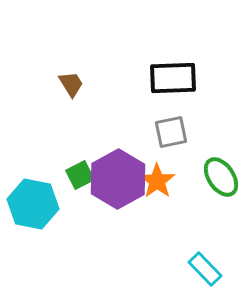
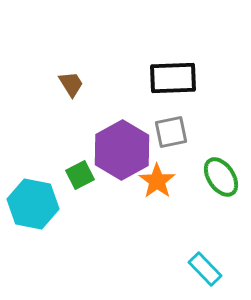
purple hexagon: moved 4 px right, 29 px up
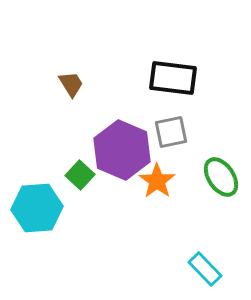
black rectangle: rotated 9 degrees clockwise
purple hexagon: rotated 8 degrees counterclockwise
green square: rotated 20 degrees counterclockwise
cyan hexagon: moved 4 px right, 4 px down; rotated 15 degrees counterclockwise
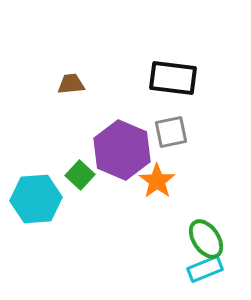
brown trapezoid: rotated 64 degrees counterclockwise
green ellipse: moved 15 px left, 62 px down
cyan hexagon: moved 1 px left, 9 px up
cyan rectangle: rotated 68 degrees counterclockwise
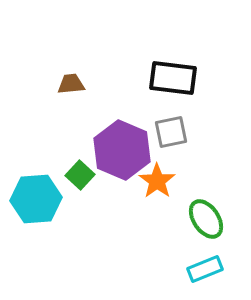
green ellipse: moved 20 px up
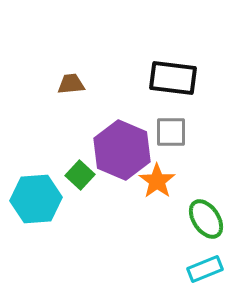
gray square: rotated 12 degrees clockwise
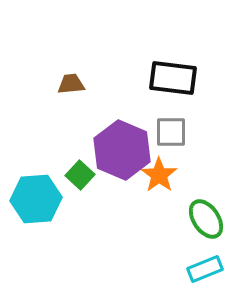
orange star: moved 2 px right, 6 px up
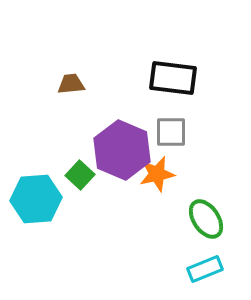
orange star: moved 2 px left, 1 px up; rotated 24 degrees clockwise
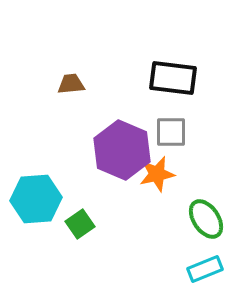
green square: moved 49 px down; rotated 12 degrees clockwise
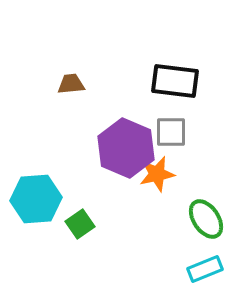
black rectangle: moved 2 px right, 3 px down
purple hexagon: moved 4 px right, 2 px up
